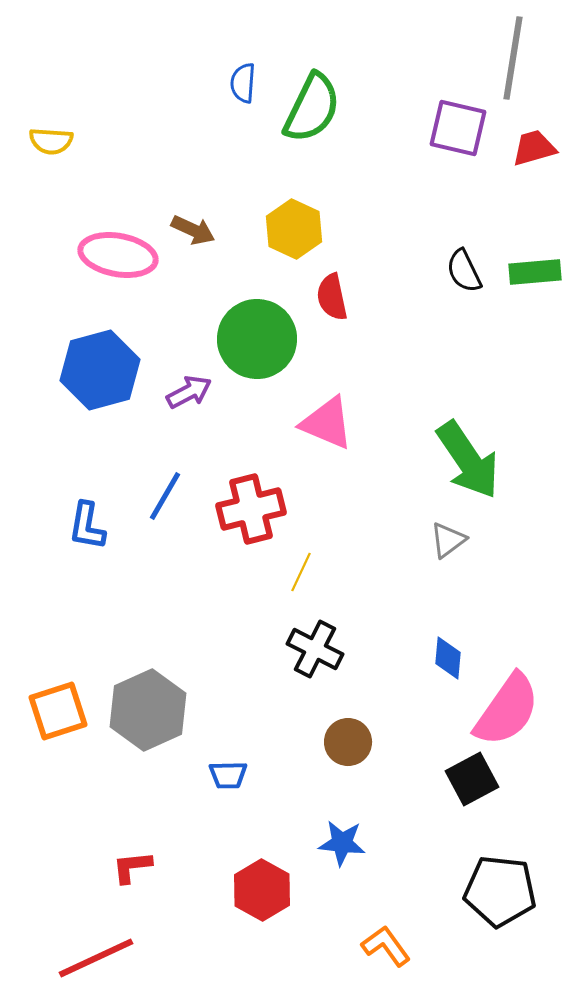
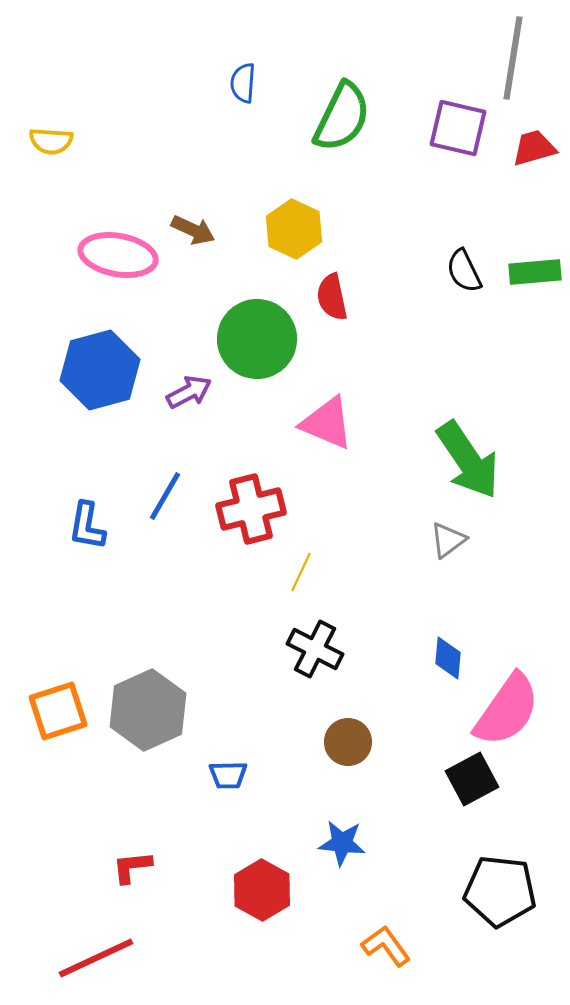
green semicircle: moved 30 px right, 9 px down
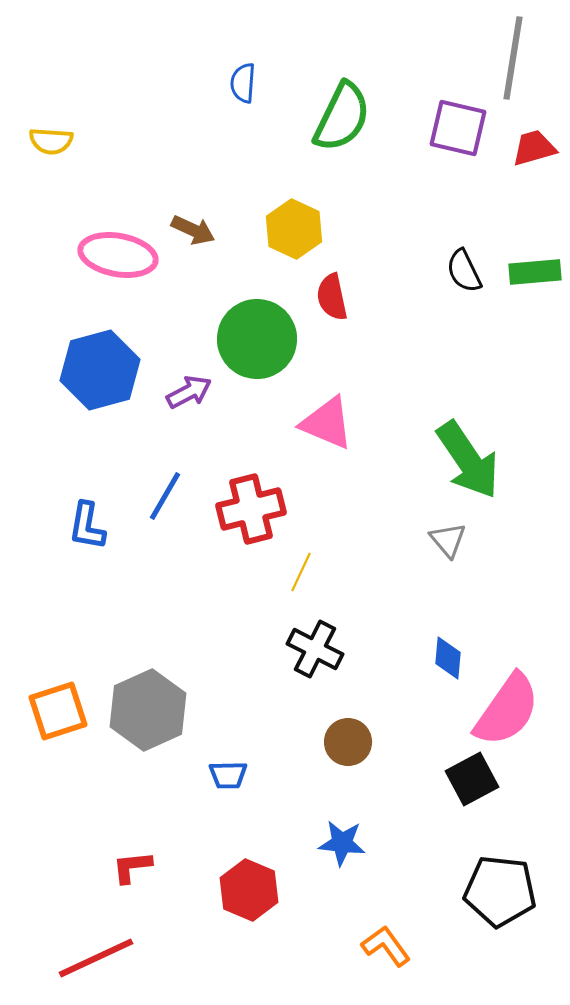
gray triangle: rotated 33 degrees counterclockwise
red hexagon: moved 13 px left; rotated 6 degrees counterclockwise
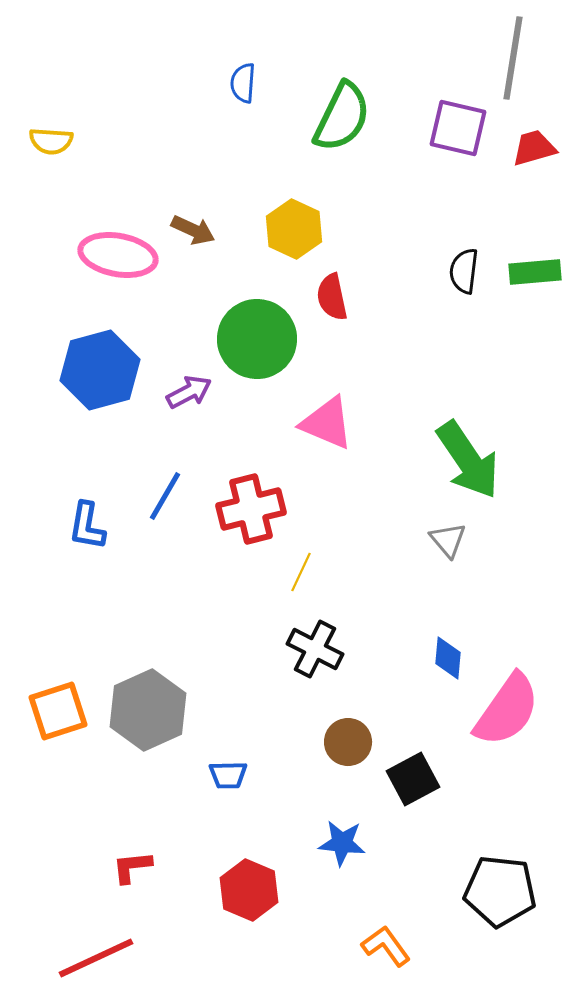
black semicircle: rotated 33 degrees clockwise
black square: moved 59 px left
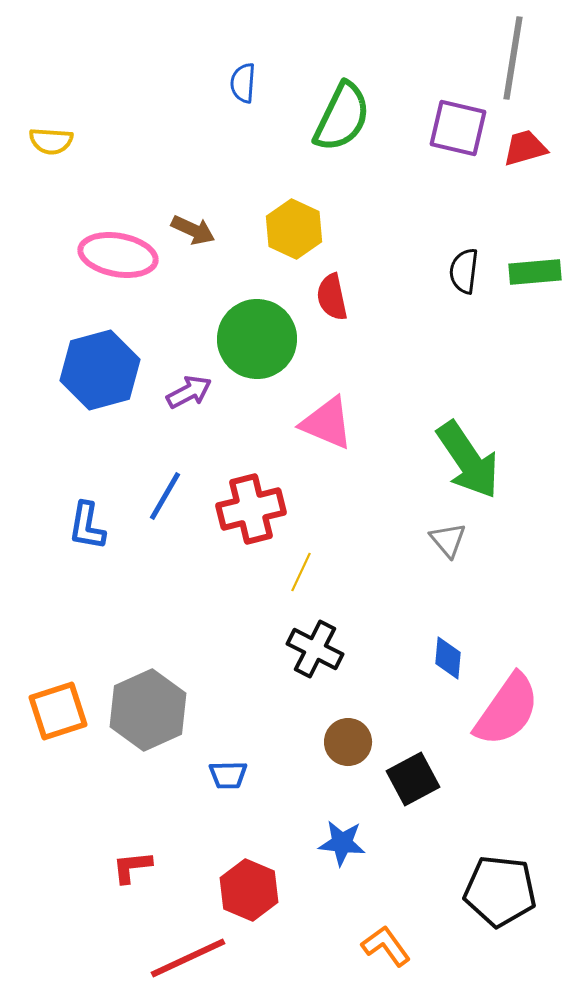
red trapezoid: moved 9 px left
red line: moved 92 px right
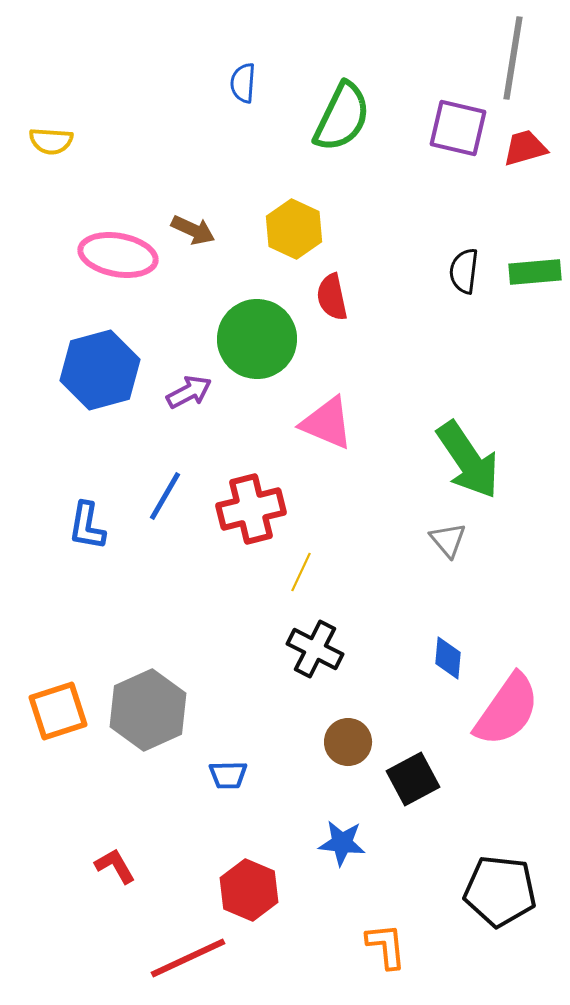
red L-shape: moved 17 px left, 1 px up; rotated 66 degrees clockwise
orange L-shape: rotated 30 degrees clockwise
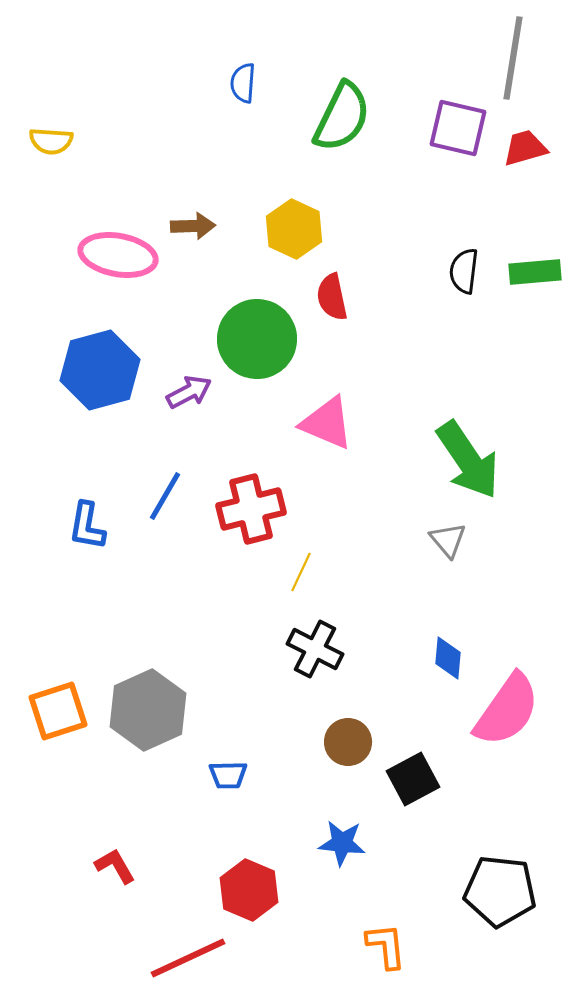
brown arrow: moved 4 px up; rotated 27 degrees counterclockwise
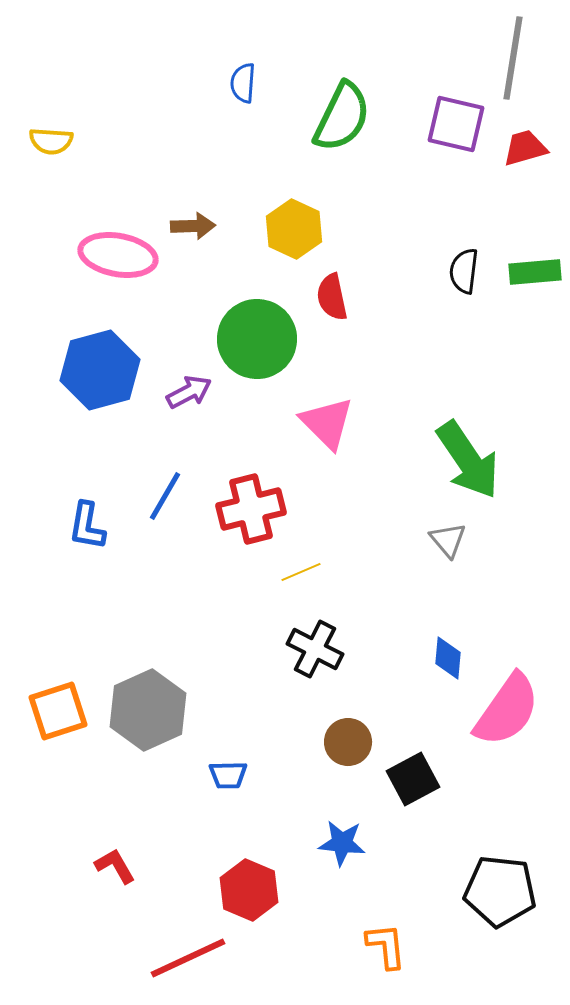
purple square: moved 2 px left, 4 px up
pink triangle: rotated 22 degrees clockwise
yellow line: rotated 42 degrees clockwise
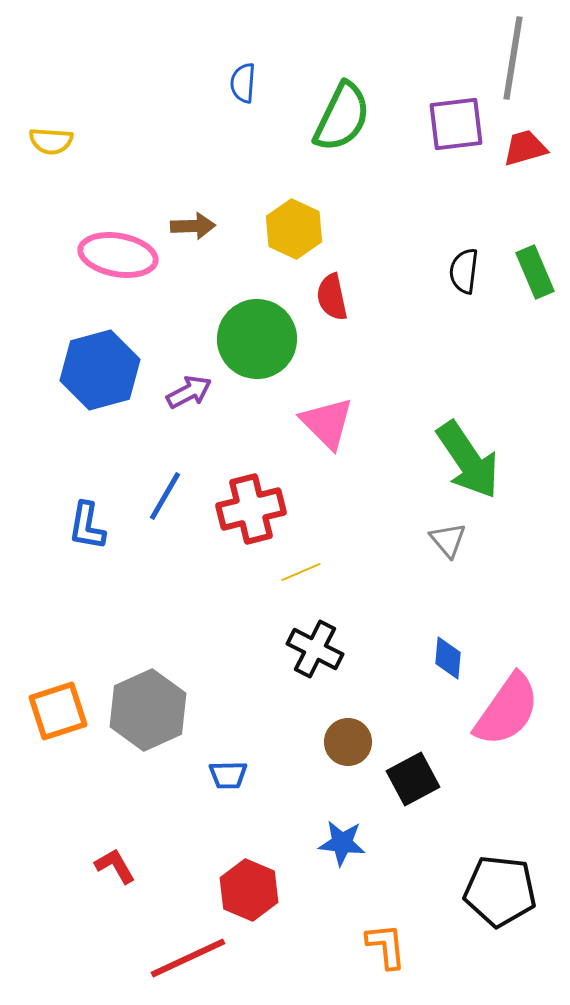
purple square: rotated 20 degrees counterclockwise
green rectangle: rotated 72 degrees clockwise
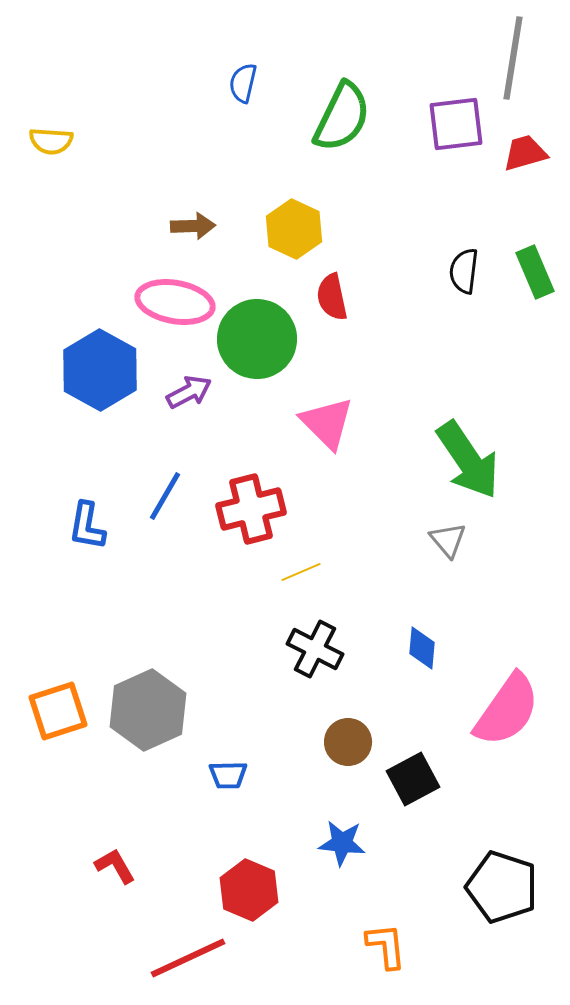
blue semicircle: rotated 9 degrees clockwise
red trapezoid: moved 5 px down
pink ellipse: moved 57 px right, 47 px down
blue hexagon: rotated 16 degrees counterclockwise
blue diamond: moved 26 px left, 10 px up
black pentagon: moved 2 px right, 4 px up; rotated 12 degrees clockwise
